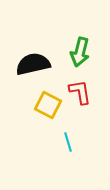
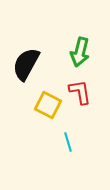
black semicircle: moved 7 px left; rotated 48 degrees counterclockwise
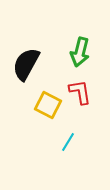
cyan line: rotated 48 degrees clockwise
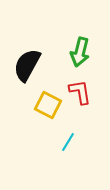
black semicircle: moved 1 px right, 1 px down
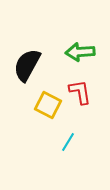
green arrow: rotated 72 degrees clockwise
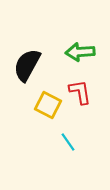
cyan line: rotated 66 degrees counterclockwise
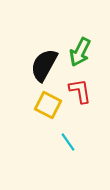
green arrow: rotated 60 degrees counterclockwise
black semicircle: moved 17 px right
red L-shape: moved 1 px up
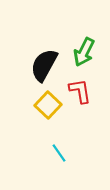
green arrow: moved 4 px right
yellow square: rotated 16 degrees clockwise
cyan line: moved 9 px left, 11 px down
